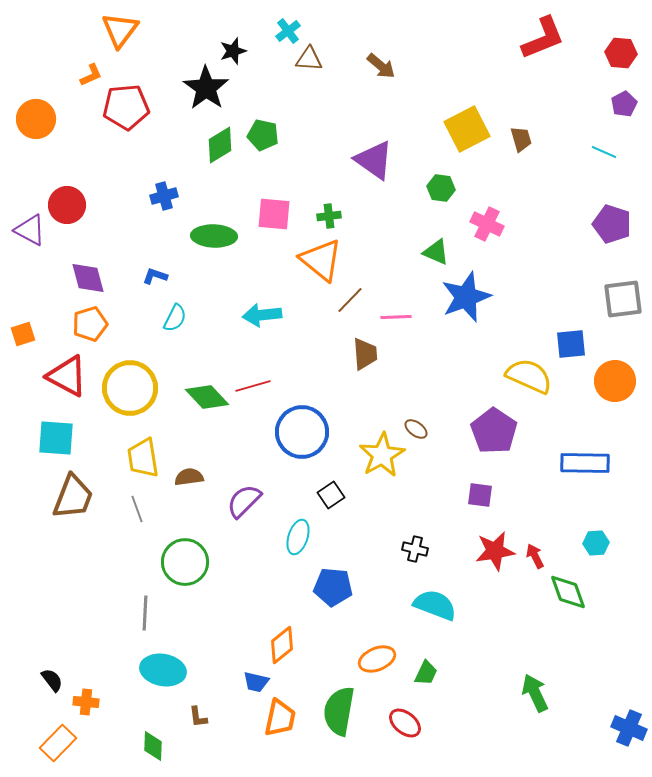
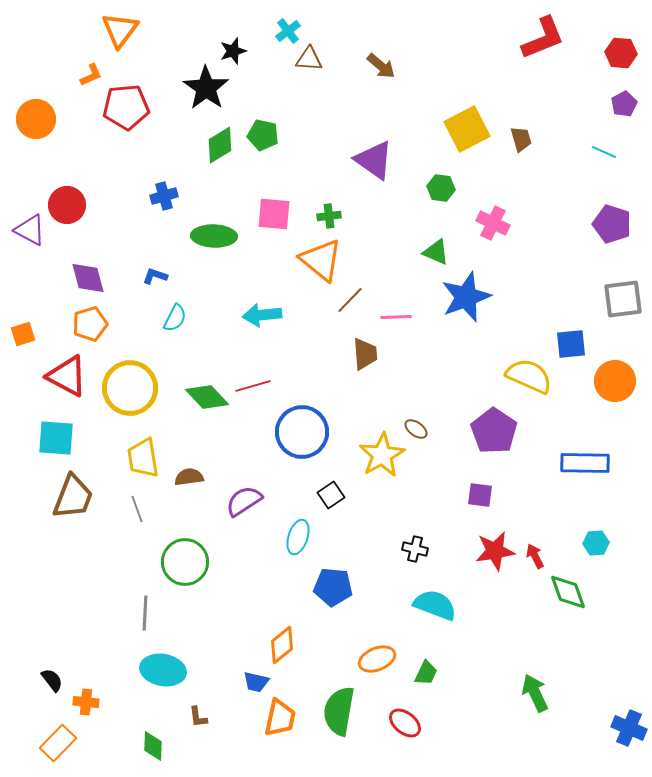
pink cross at (487, 224): moved 6 px right, 1 px up
purple semicircle at (244, 501): rotated 12 degrees clockwise
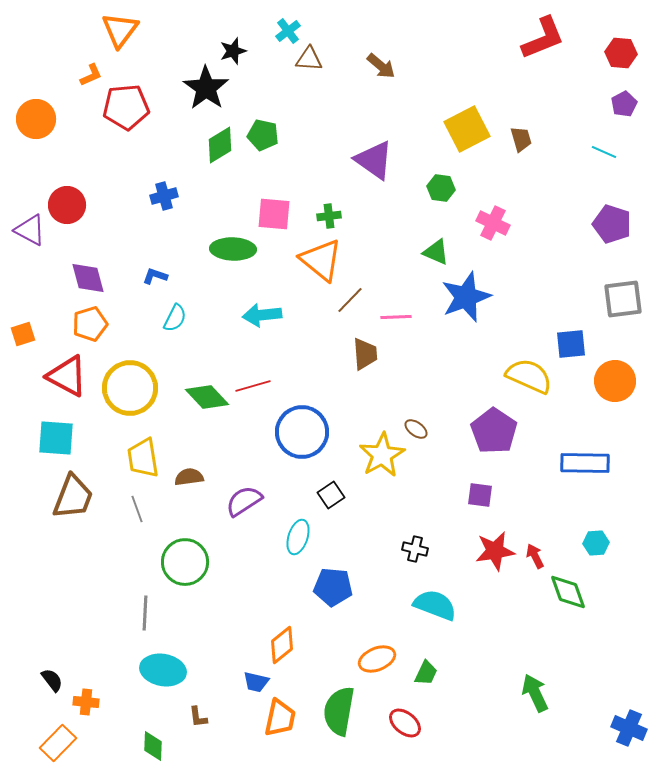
green ellipse at (214, 236): moved 19 px right, 13 px down
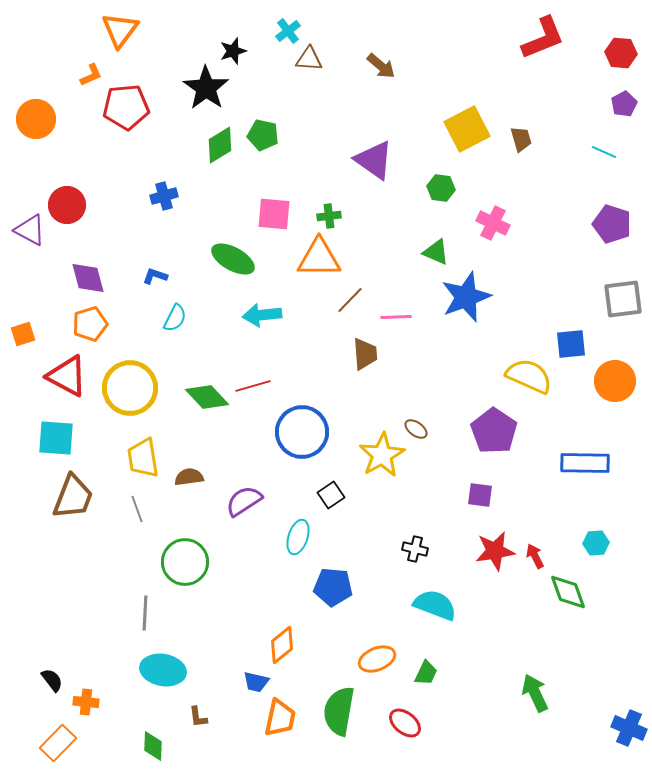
green ellipse at (233, 249): moved 10 px down; rotated 27 degrees clockwise
orange triangle at (321, 260): moved 2 px left, 2 px up; rotated 39 degrees counterclockwise
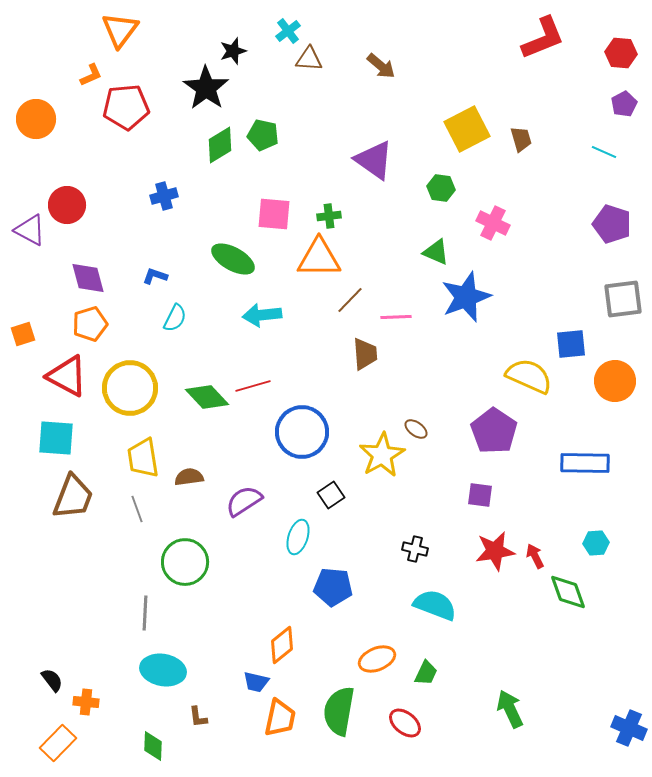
green arrow at (535, 693): moved 25 px left, 16 px down
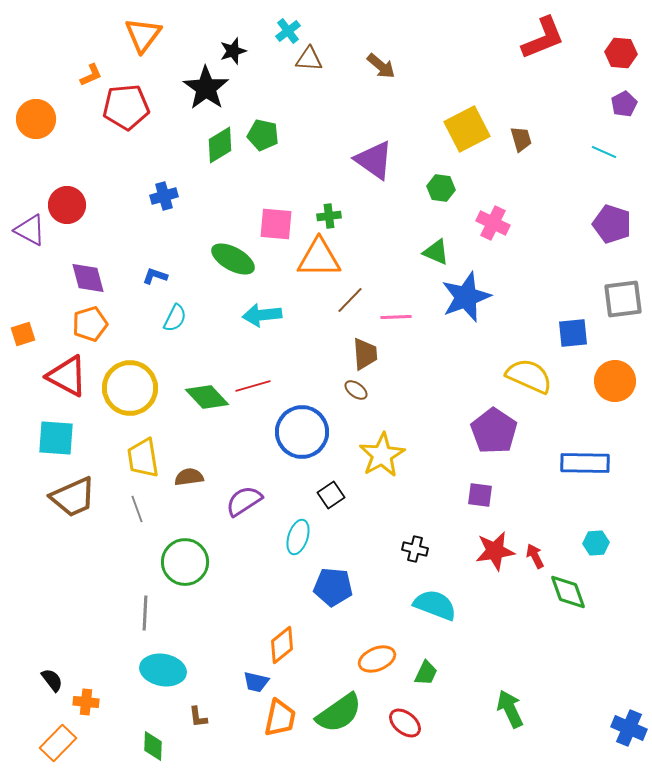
orange triangle at (120, 30): moved 23 px right, 5 px down
pink square at (274, 214): moved 2 px right, 10 px down
blue square at (571, 344): moved 2 px right, 11 px up
brown ellipse at (416, 429): moved 60 px left, 39 px up
brown trapezoid at (73, 497): rotated 45 degrees clockwise
green semicircle at (339, 711): moved 2 px down; rotated 135 degrees counterclockwise
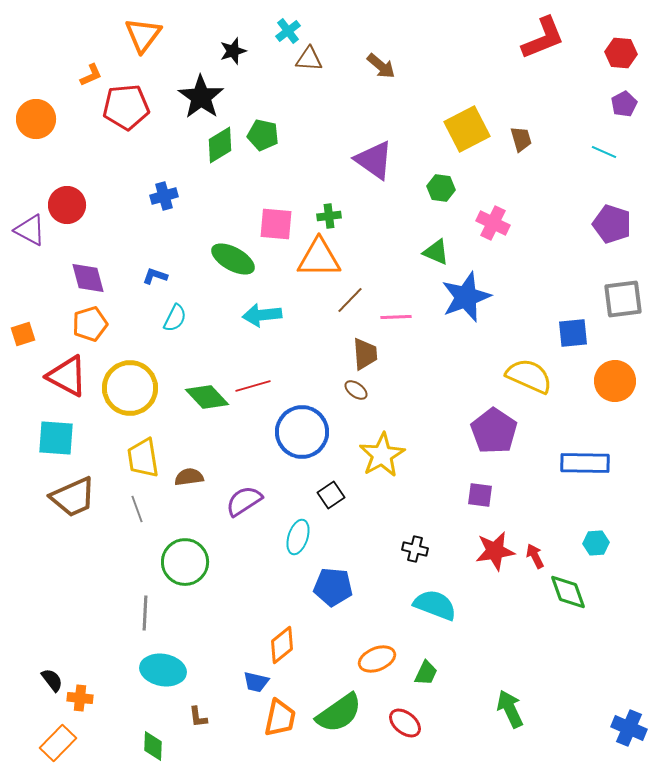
black star at (206, 88): moved 5 px left, 9 px down
orange cross at (86, 702): moved 6 px left, 4 px up
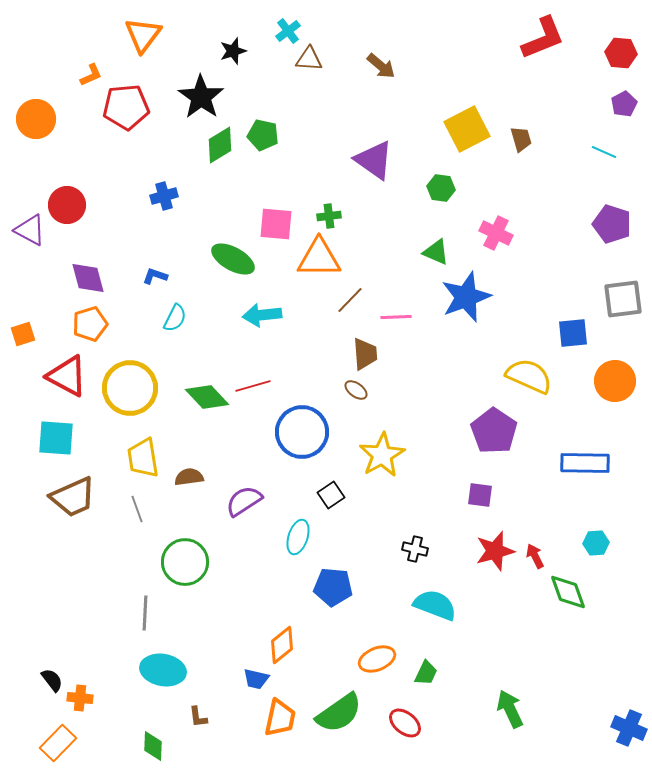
pink cross at (493, 223): moved 3 px right, 10 px down
red star at (495, 551): rotated 6 degrees counterclockwise
blue trapezoid at (256, 682): moved 3 px up
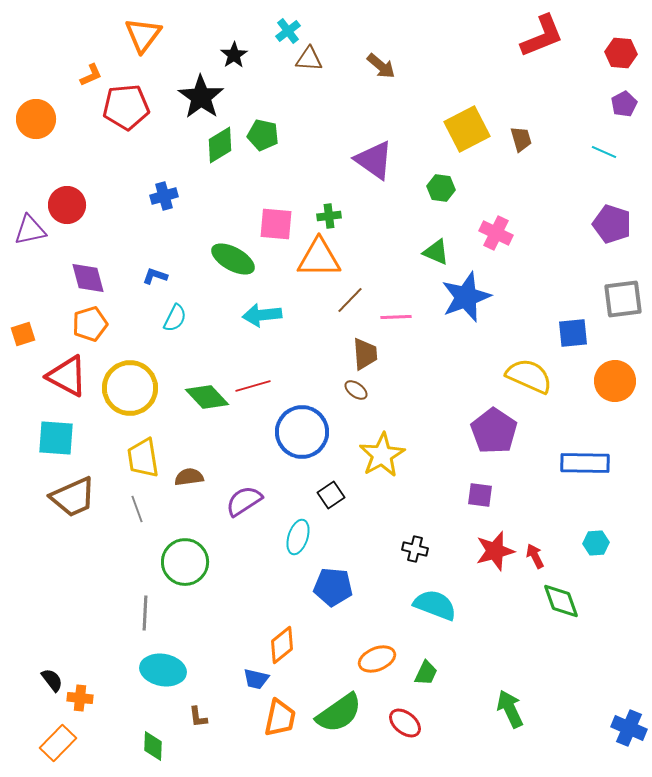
red L-shape at (543, 38): moved 1 px left, 2 px up
black star at (233, 51): moved 1 px right, 4 px down; rotated 16 degrees counterclockwise
purple triangle at (30, 230): rotated 40 degrees counterclockwise
green diamond at (568, 592): moved 7 px left, 9 px down
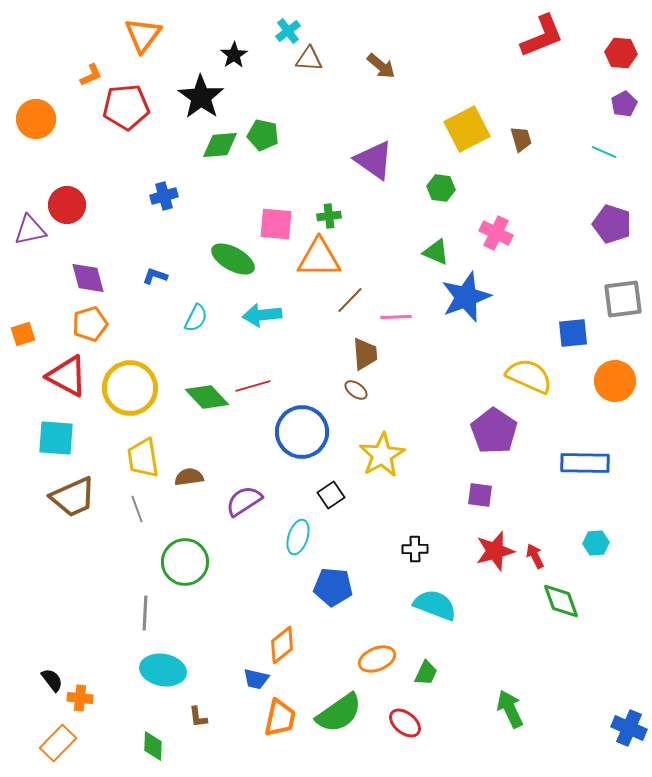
green diamond at (220, 145): rotated 27 degrees clockwise
cyan semicircle at (175, 318): moved 21 px right
black cross at (415, 549): rotated 15 degrees counterclockwise
